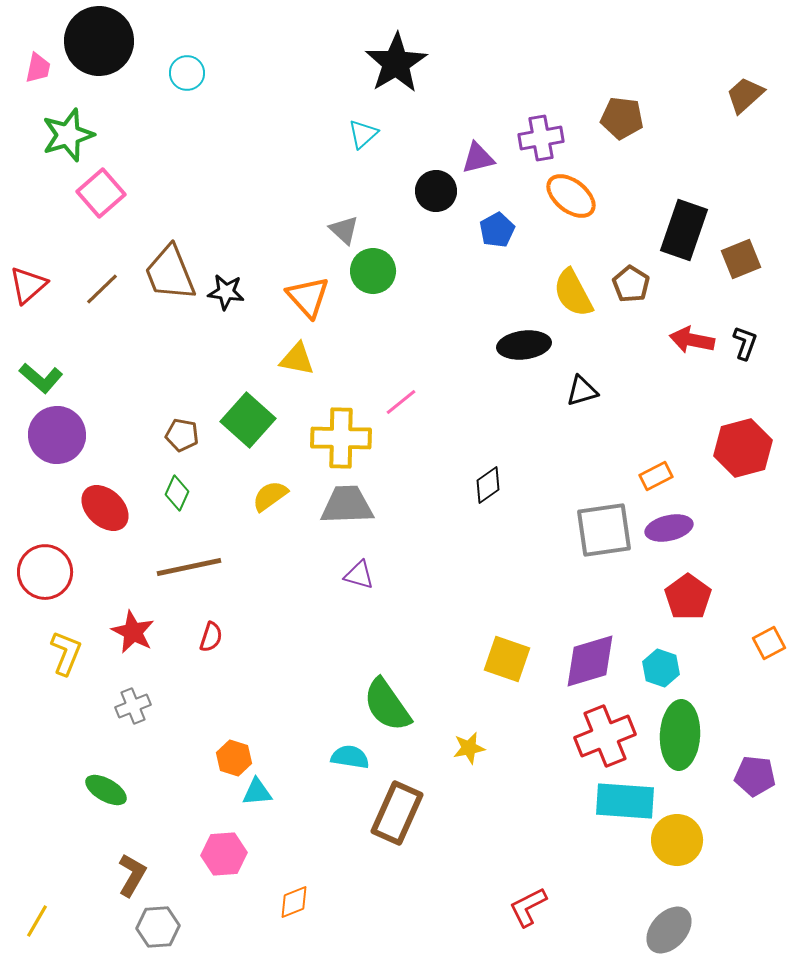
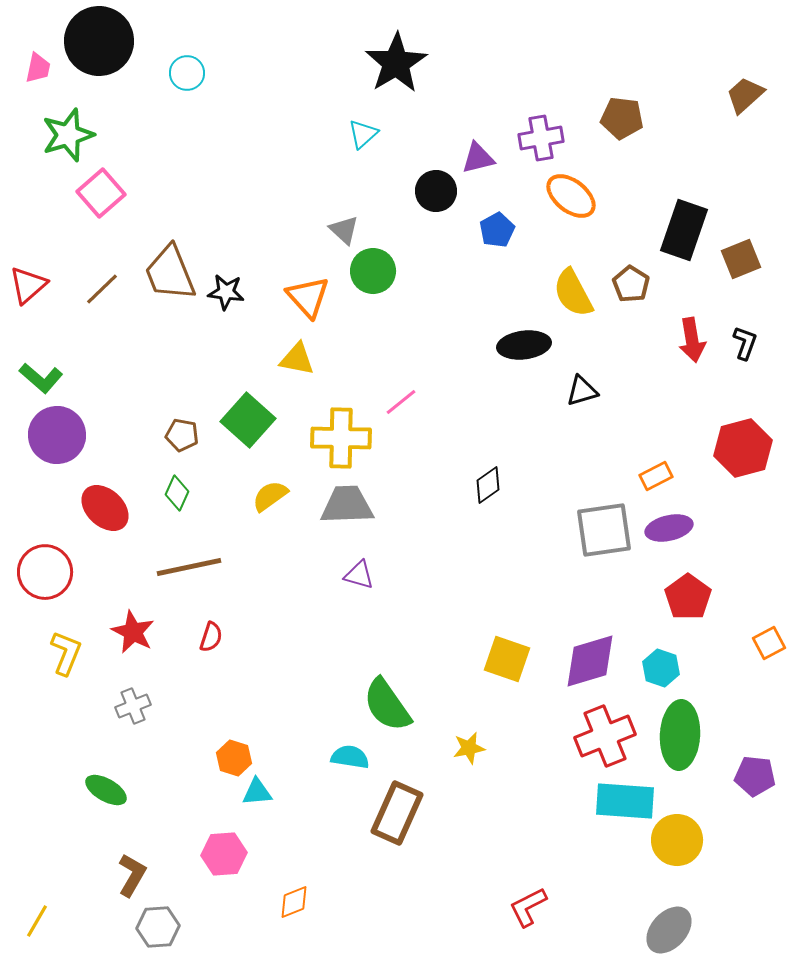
red arrow at (692, 340): rotated 111 degrees counterclockwise
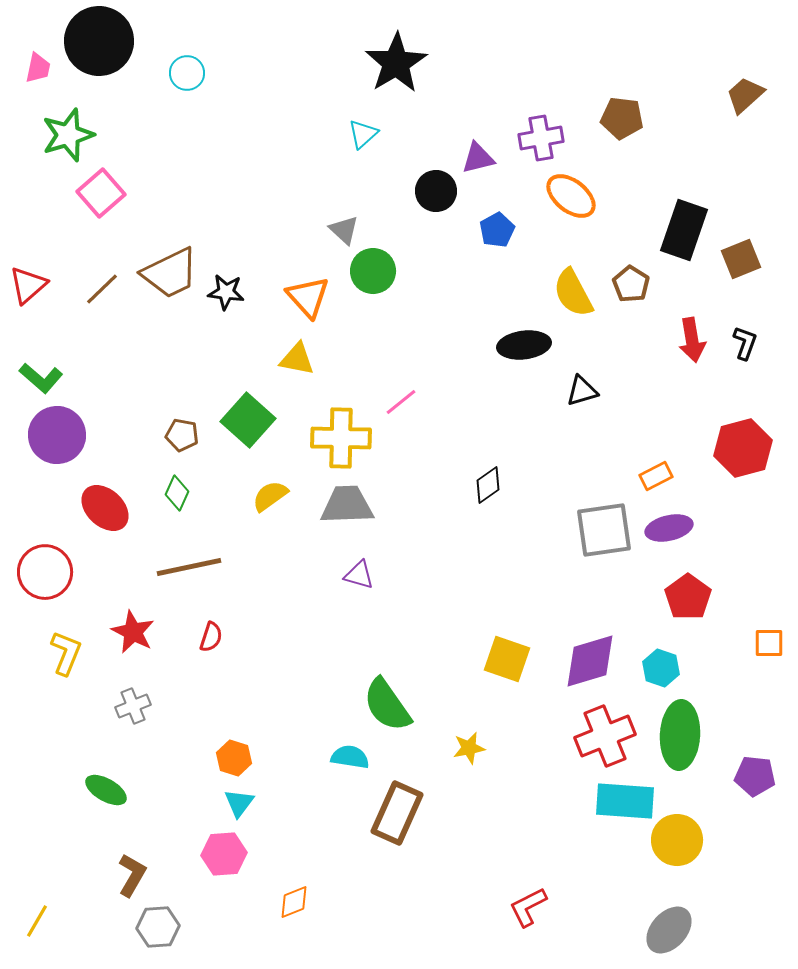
brown trapezoid at (170, 273): rotated 94 degrees counterclockwise
orange square at (769, 643): rotated 28 degrees clockwise
cyan triangle at (257, 792): moved 18 px left, 11 px down; rotated 48 degrees counterclockwise
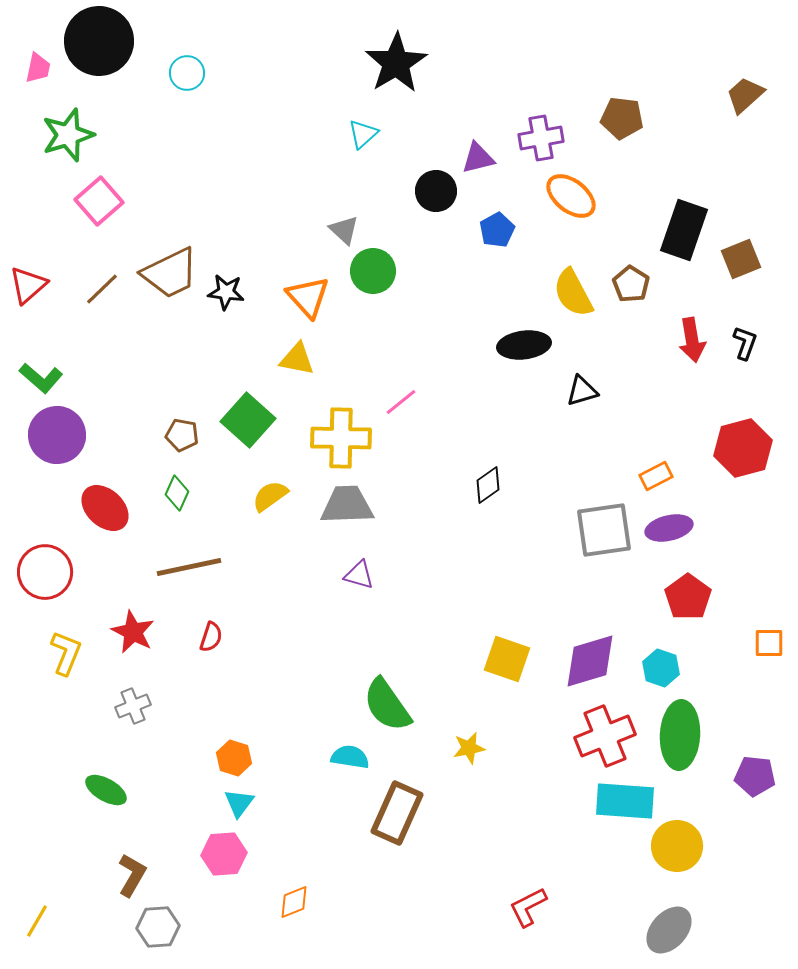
pink square at (101, 193): moved 2 px left, 8 px down
yellow circle at (677, 840): moved 6 px down
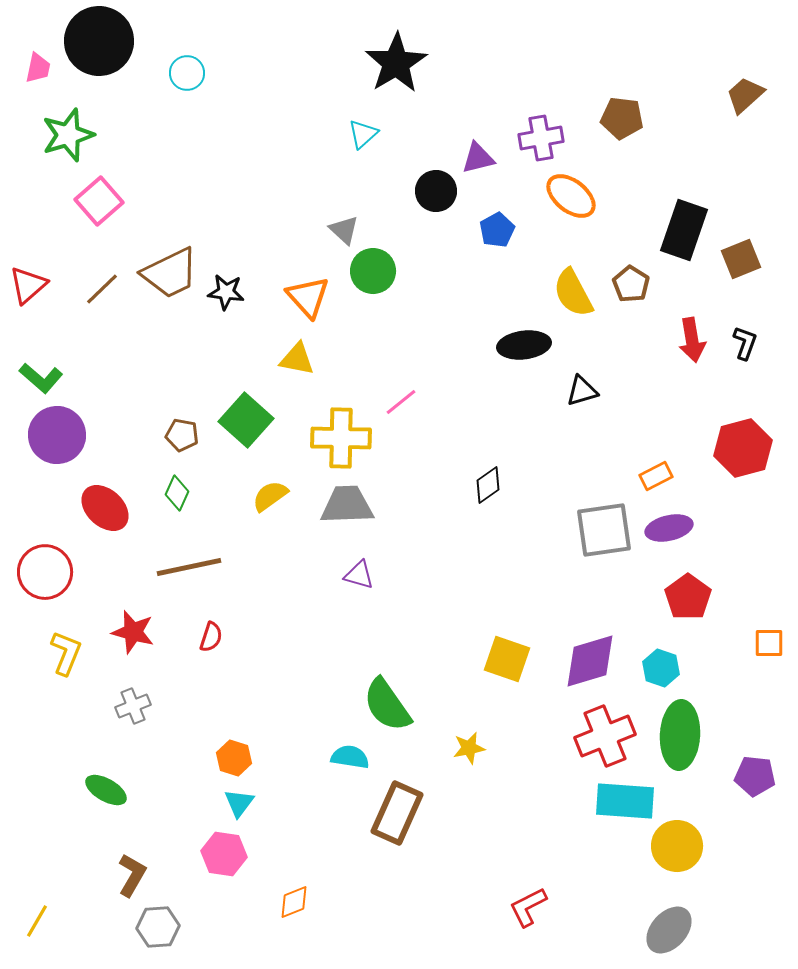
green square at (248, 420): moved 2 px left
red star at (133, 632): rotated 12 degrees counterclockwise
pink hexagon at (224, 854): rotated 12 degrees clockwise
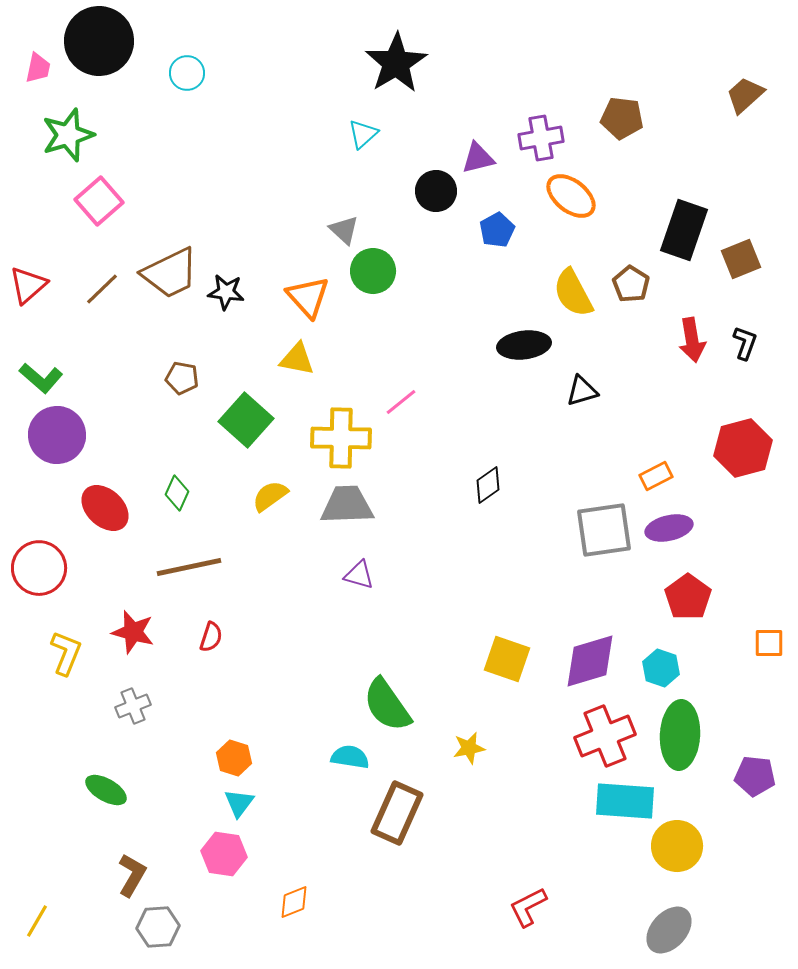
brown pentagon at (182, 435): moved 57 px up
red circle at (45, 572): moved 6 px left, 4 px up
